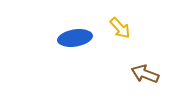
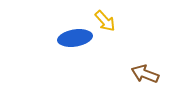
yellow arrow: moved 15 px left, 7 px up
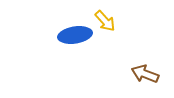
blue ellipse: moved 3 px up
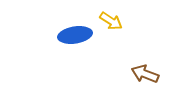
yellow arrow: moved 6 px right; rotated 15 degrees counterclockwise
